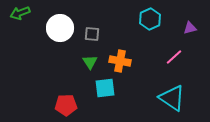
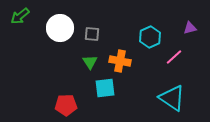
green arrow: moved 3 px down; rotated 18 degrees counterclockwise
cyan hexagon: moved 18 px down
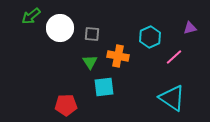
green arrow: moved 11 px right
orange cross: moved 2 px left, 5 px up
cyan square: moved 1 px left, 1 px up
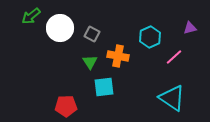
gray square: rotated 21 degrees clockwise
red pentagon: moved 1 px down
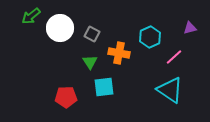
orange cross: moved 1 px right, 3 px up
cyan triangle: moved 2 px left, 8 px up
red pentagon: moved 9 px up
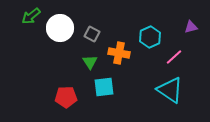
purple triangle: moved 1 px right, 1 px up
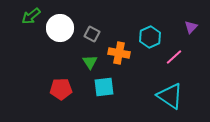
purple triangle: rotated 32 degrees counterclockwise
cyan triangle: moved 6 px down
red pentagon: moved 5 px left, 8 px up
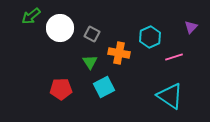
pink line: rotated 24 degrees clockwise
cyan square: rotated 20 degrees counterclockwise
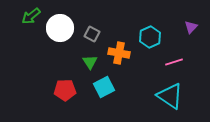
pink line: moved 5 px down
red pentagon: moved 4 px right, 1 px down
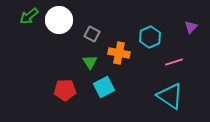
green arrow: moved 2 px left
white circle: moved 1 px left, 8 px up
